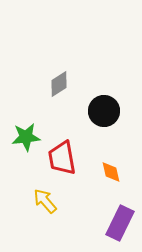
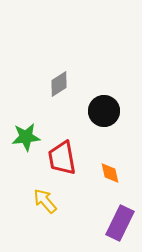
orange diamond: moved 1 px left, 1 px down
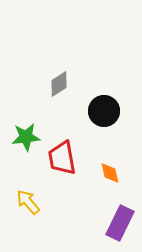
yellow arrow: moved 17 px left, 1 px down
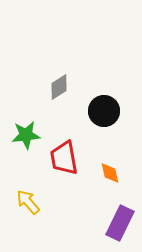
gray diamond: moved 3 px down
green star: moved 2 px up
red trapezoid: moved 2 px right
